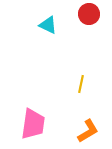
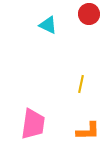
orange L-shape: rotated 30 degrees clockwise
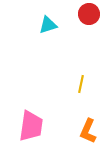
cyan triangle: rotated 42 degrees counterclockwise
pink trapezoid: moved 2 px left, 2 px down
orange L-shape: rotated 115 degrees clockwise
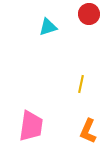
cyan triangle: moved 2 px down
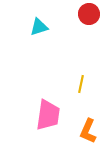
cyan triangle: moved 9 px left
pink trapezoid: moved 17 px right, 11 px up
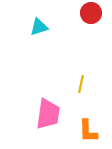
red circle: moved 2 px right, 1 px up
pink trapezoid: moved 1 px up
orange L-shape: rotated 25 degrees counterclockwise
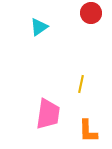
cyan triangle: rotated 18 degrees counterclockwise
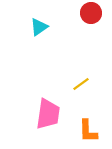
yellow line: rotated 42 degrees clockwise
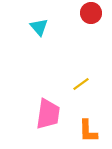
cyan triangle: rotated 36 degrees counterclockwise
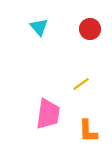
red circle: moved 1 px left, 16 px down
